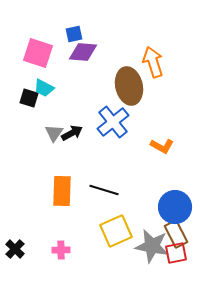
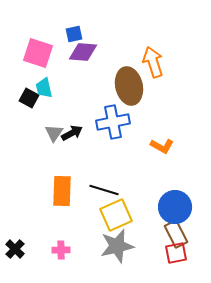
cyan trapezoid: rotated 50 degrees clockwise
black square: rotated 12 degrees clockwise
blue cross: rotated 28 degrees clockwise
yellow square: moved 16 px up
gray star: moved 35 px left; rotated 24 degrees counterclockwise
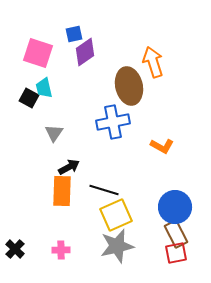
purple diamond: moved 2 px right; rotated 40 degrees counterclockwise
black arrow: moved 3 px left, 34 px down
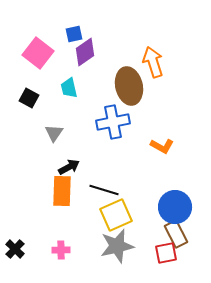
pink square: rotated 20 degrees clockwise
cyan trapezoid: moved 25 px right
red square: moved 10 px left
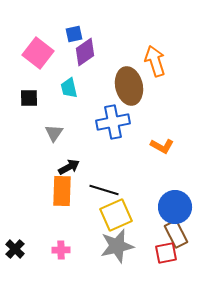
orange arrow: moved 2 px right, 1 px up
black square: rotated 30 degrees counterclockwise
